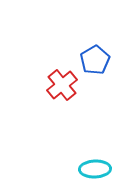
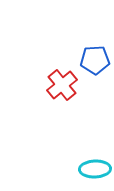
blue pentagon: rotated 28 degrees clockwise
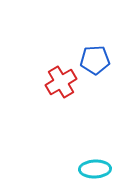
red cross: moved 1 px left, 3 px up; rotated 8 degrees clockwise
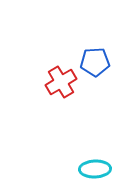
blue pentagon: moved 2 px down
